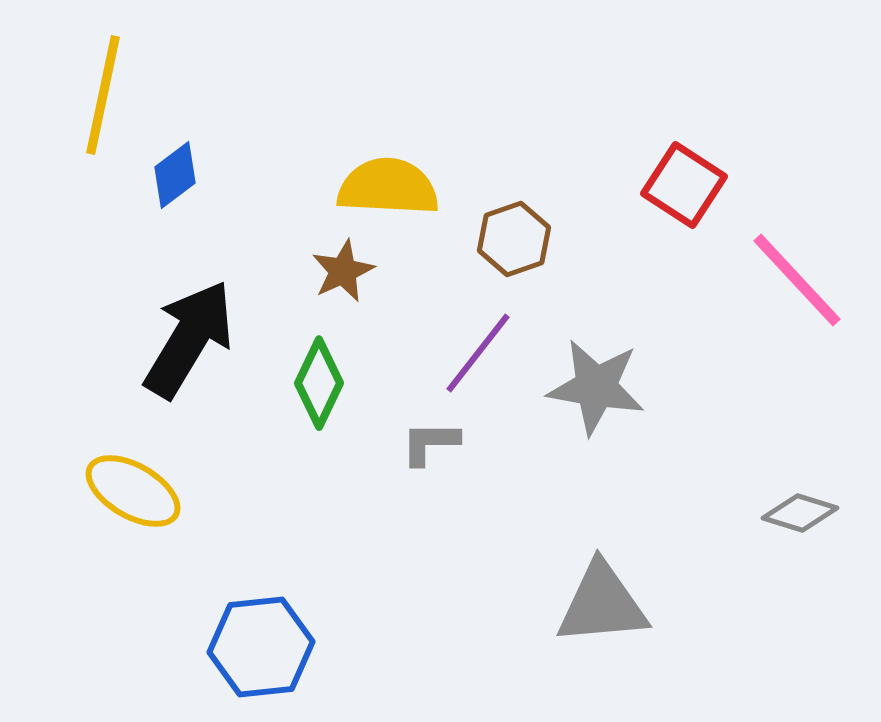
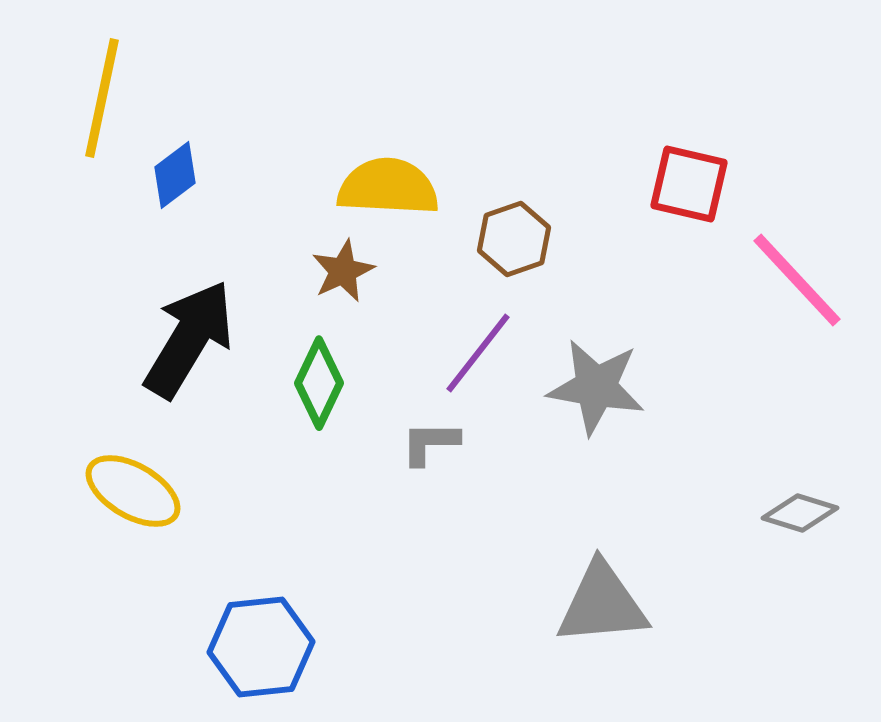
yellow line: moved 1 px left, 3 px down
red square: moved 5 px right, 1 px up; rotated 20 degrees counterclockwise
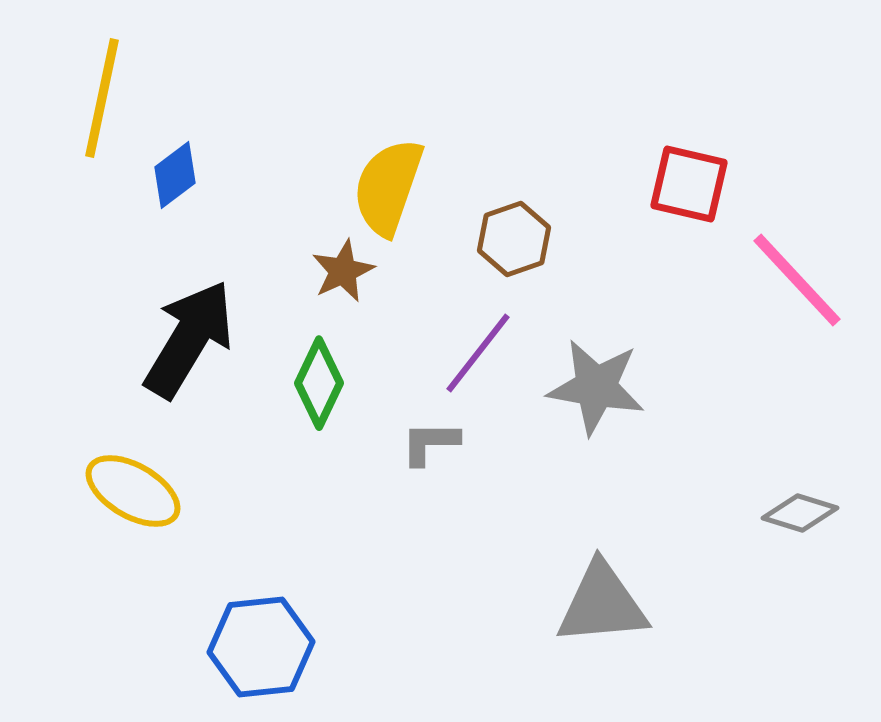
yellow semicircle: rotated 74 degrees counterclockwise
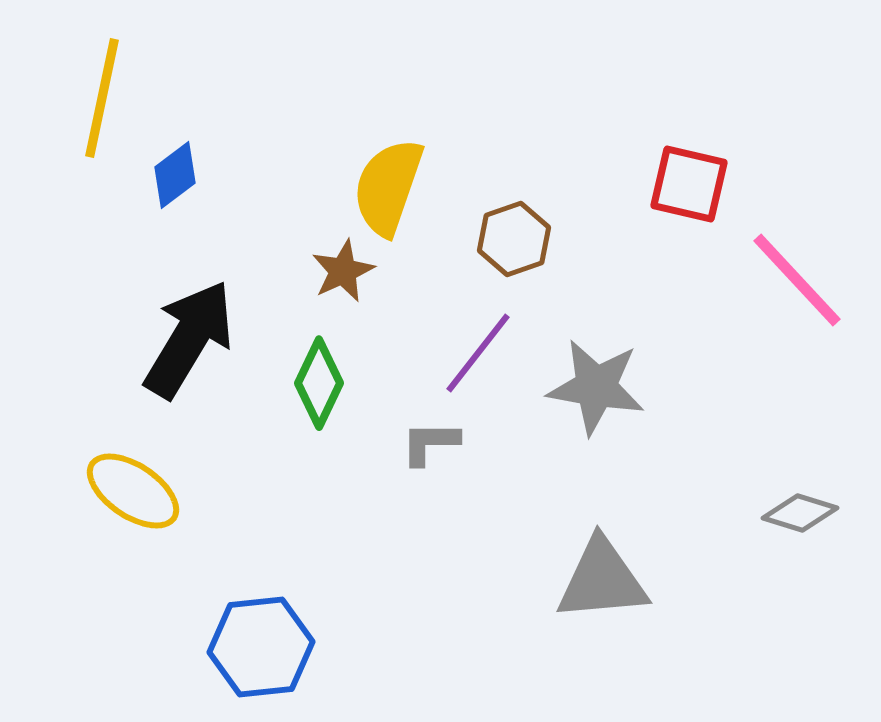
yellow ellipse: rotated 4 degrees clockwise
gray triangle: moved 24 px up
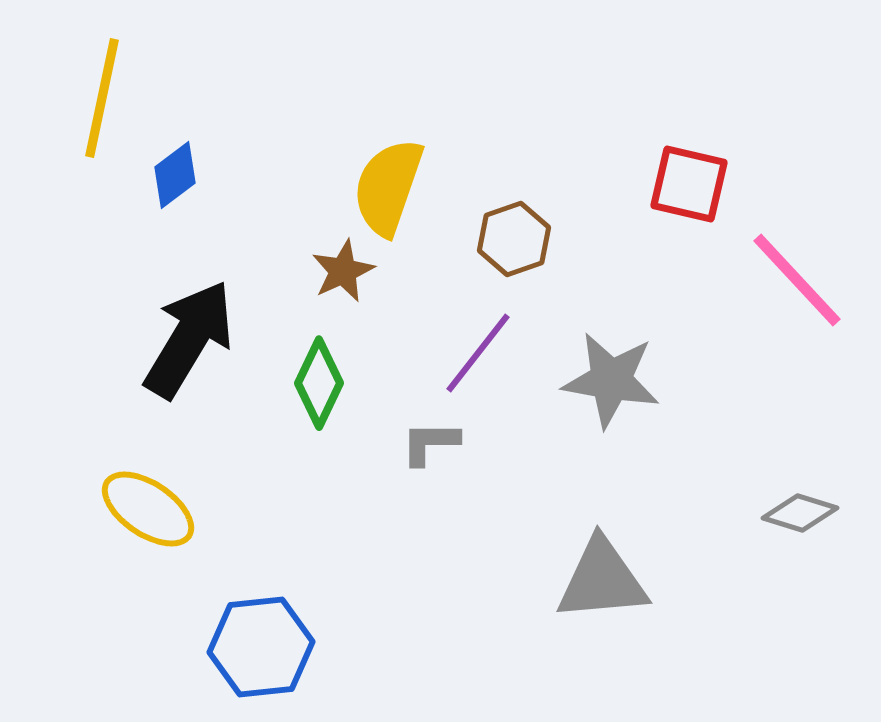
gray star: moved 15 px right, 7 px up
yellow ellipse: moved 15 px right, 18 px down
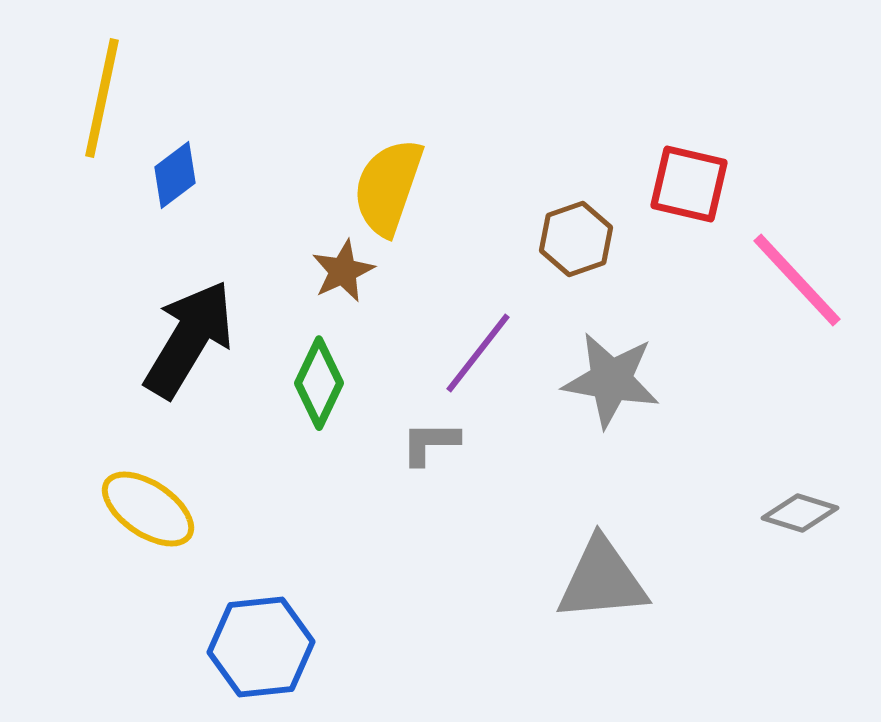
brown hexagon: moved 62 px right
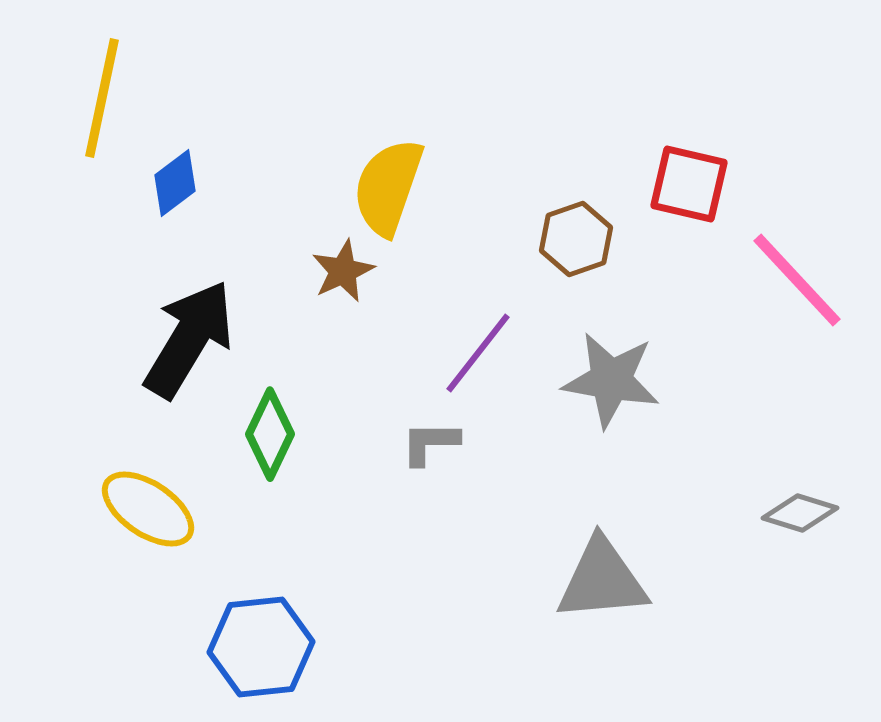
blue diamond: moved 8 px down
green diamond: moved 49 px left, 51 px down
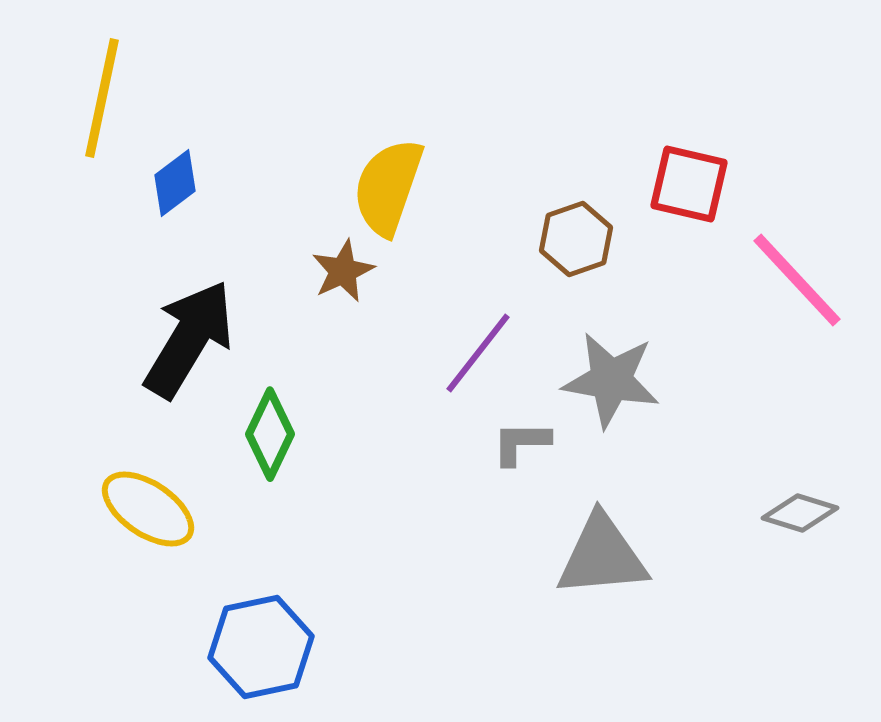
gray L-shape: moved 91 px right
gray triangle: moved 24 px up
blue hexagon: rotated 6 degrees counterclockwise
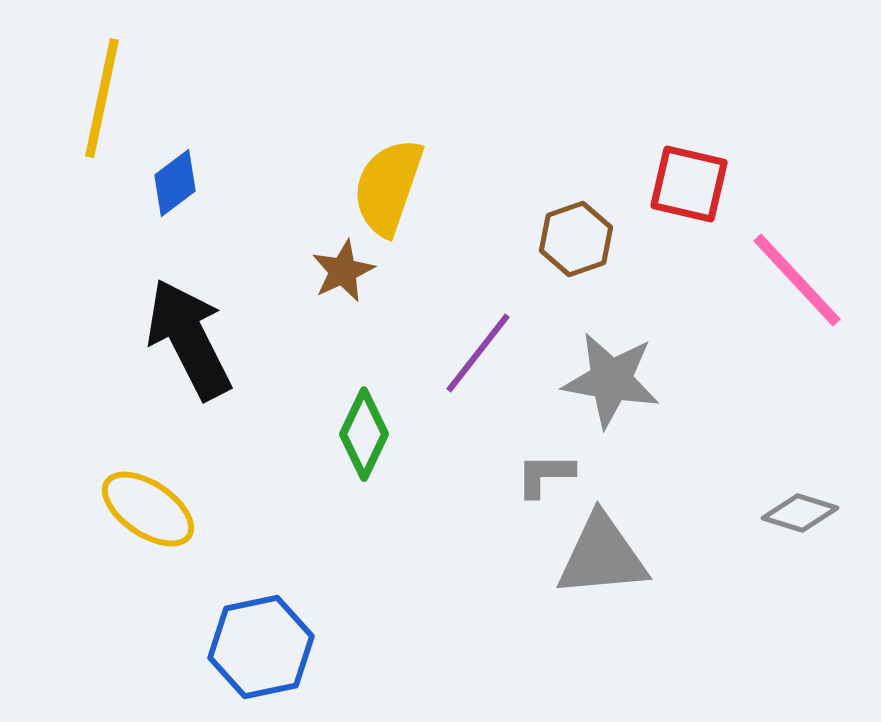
black arrow: rotated 58 degrees counterclockwise
green diamond: moved 94 px right
gray L-shape: moved 24 px right, 32 px down
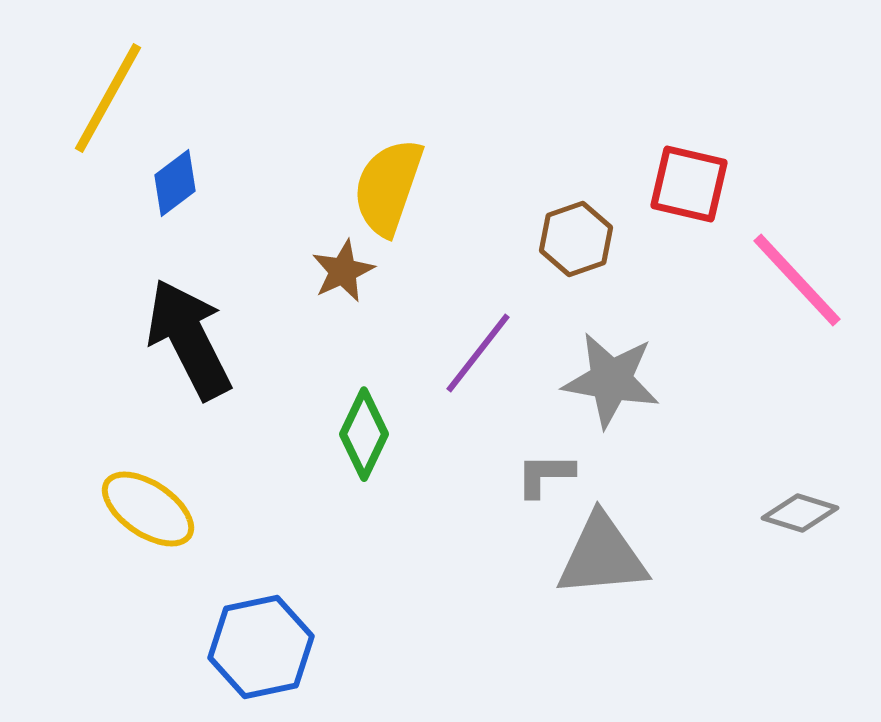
yellow line: moved 6 px right; rotated 17 degrees clockwise
